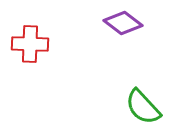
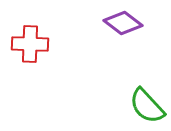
green semicircle: moved 4 px right, 1 px up
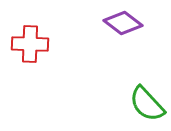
green semicircle: moved 2 px up
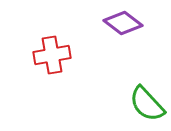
red cross: moved 22 px right, 11 px down; rotated 12 degrees counterclockwise
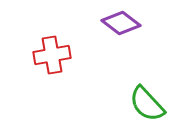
purple diamond: moved 2 px left
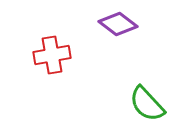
purple diamond: moved 3 px left, 1 px down
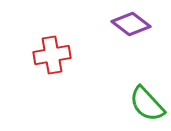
purple diamond: moved 13 px right
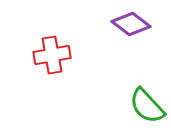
green semicircle: moved 2 px down
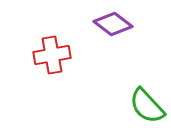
purple diamond: moved 18 px left
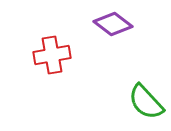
green semicircle: moved 1 px left, 4 px up
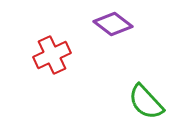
red cross: rotated 15 degrees counterclockwise
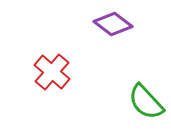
red cross: moved 17 px down; rotated 24 degrees counterclockwise
